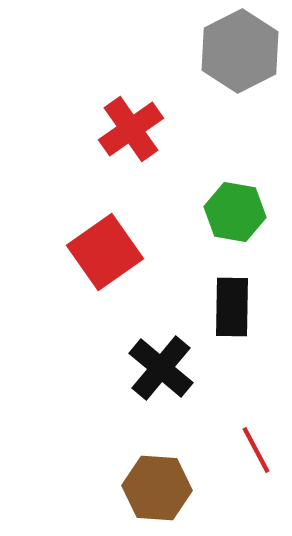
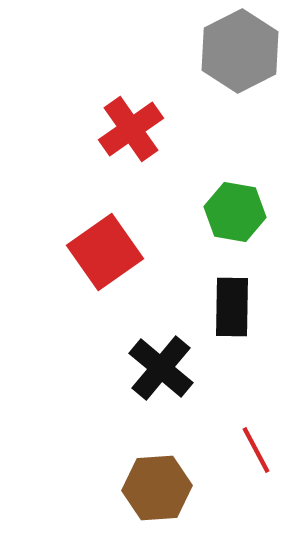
brown hexagon: rotated 8 degrees counterclockwise
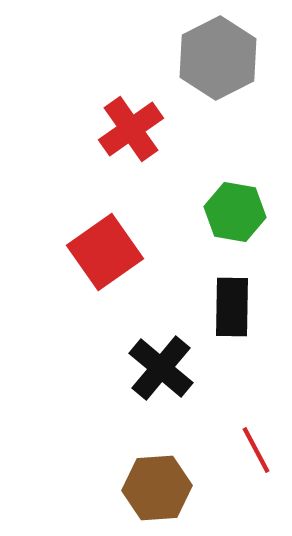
gray hexagon: moved 22 px left, 7 px down
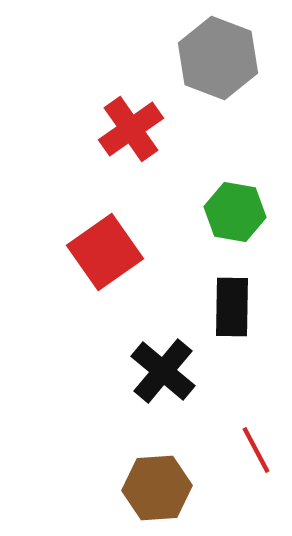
gray hexagon: rotated 12 degrees counterclockwise
black cross: moved 2 px right, 3 px down
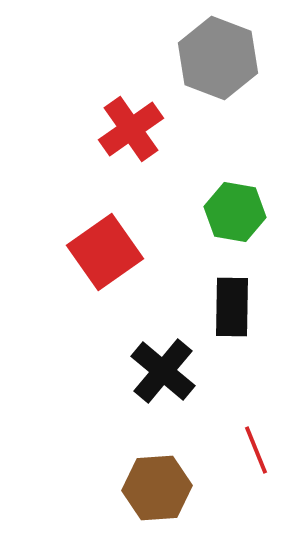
red line: rotated 6 degrees clockwise
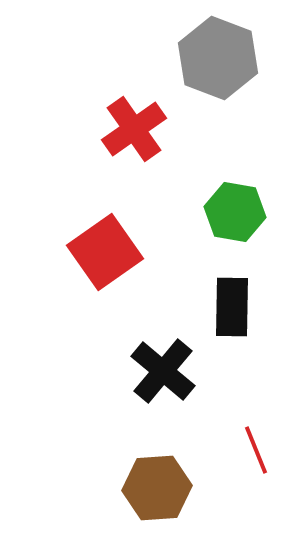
red cross: moved 3 px right
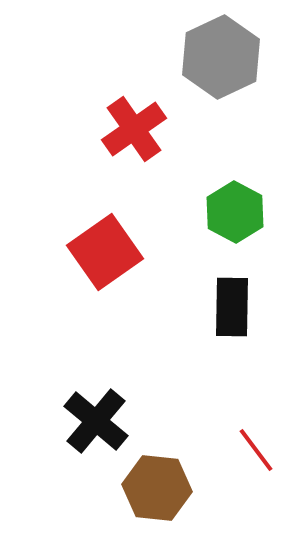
gray hexagon: moved 3 px right, 1 px up; rotated 14 degrees clockwise
green hexagon: rotated 18 degrees clockwise
black cross: moved 67 px left, 50 px down
red line: rotated 15 degrees counterclockwise
brown hexagon: rotated 10 degrees clockwise
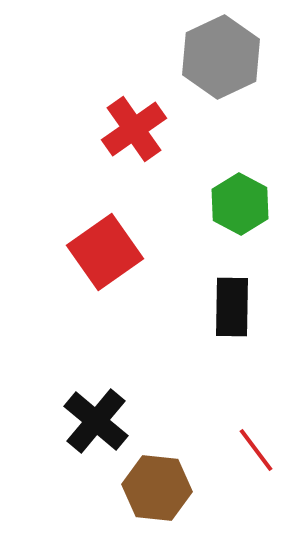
green hexagon: moved 5 px right, 8 px up
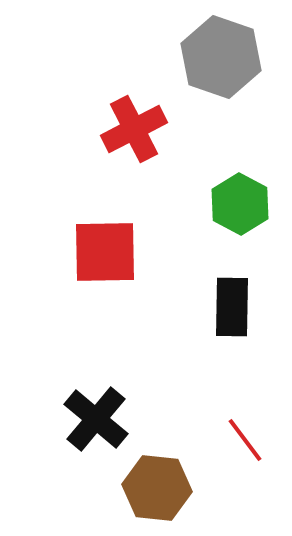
gray hexagon: rotated 16 degrees counterclockwise
red cross: rotated 8 degrees clockwise
red square: rotated 34 degrees clockwise
black cross: moved 2 px up
red line: moved 11 px left, 10 px up
